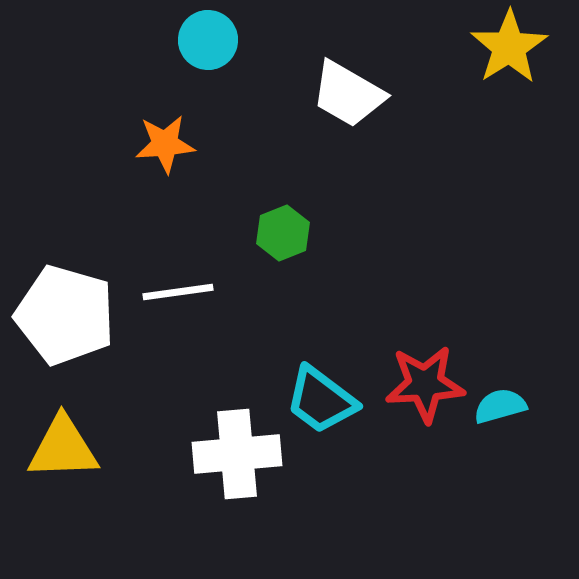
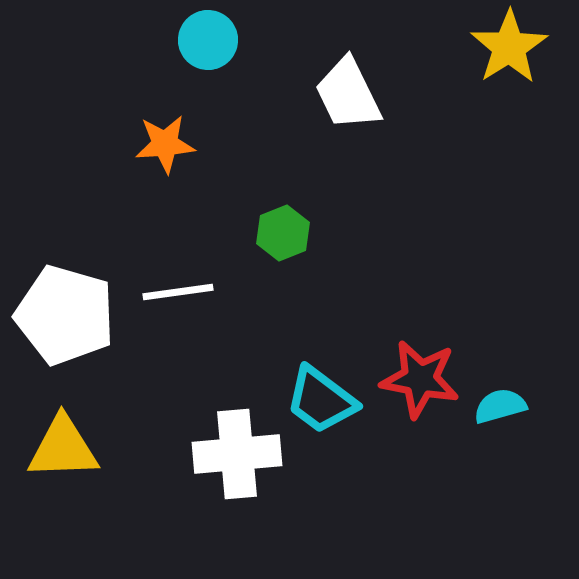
white trapezoid: rotated 34 degrees clockwise
red star: moved 5 px left, 5 px up; rotated 14 degrees clockwise
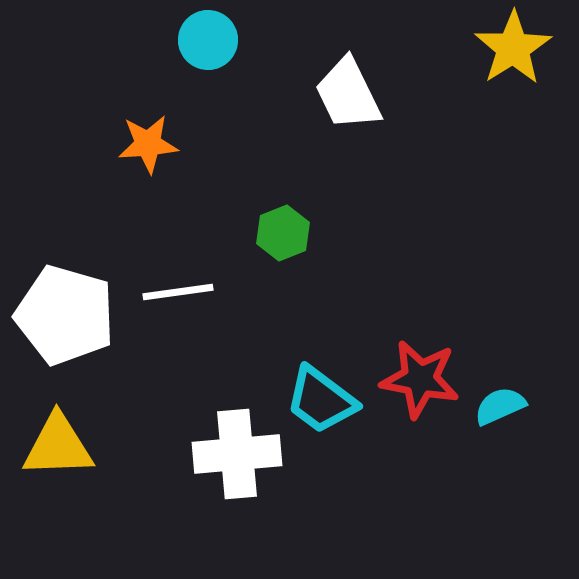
yellow star: moved 4 px right, 1 px down
orange star: moved 17 px left
cyan semicircle: rotated 8 degrees counterclockwise
yellow triangle: moved 5 px left, 2 px up
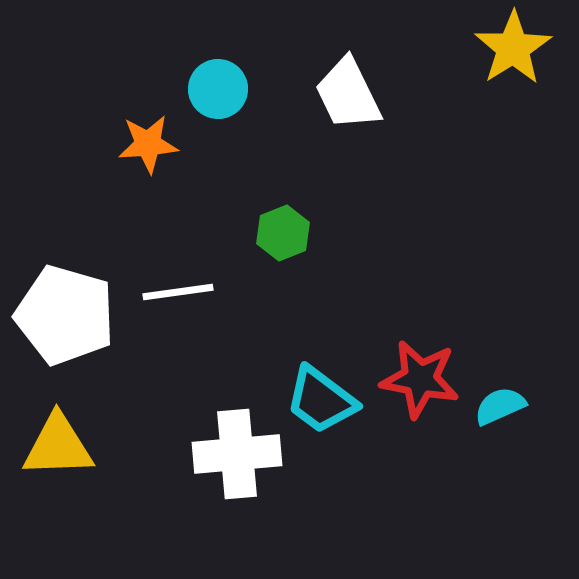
cyan circle: moved 10 px right, 49 px down
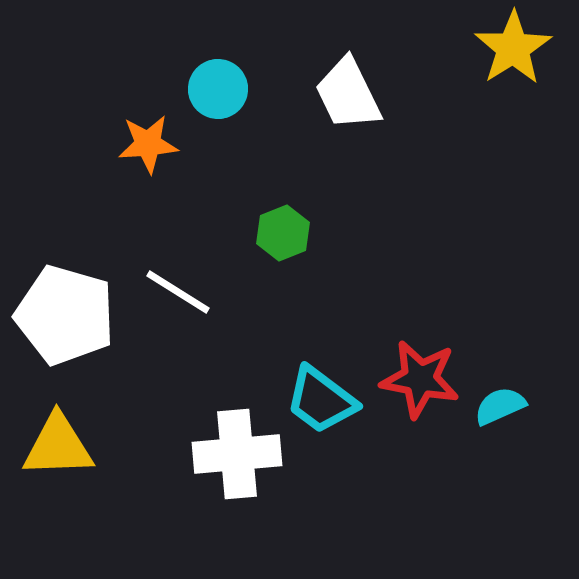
white line: rotated 40 degrees clockwise
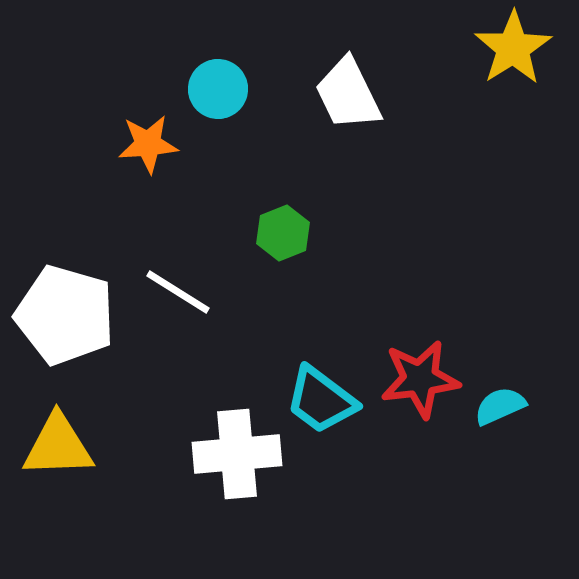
red star: rotated 18 degrees counterclockwise
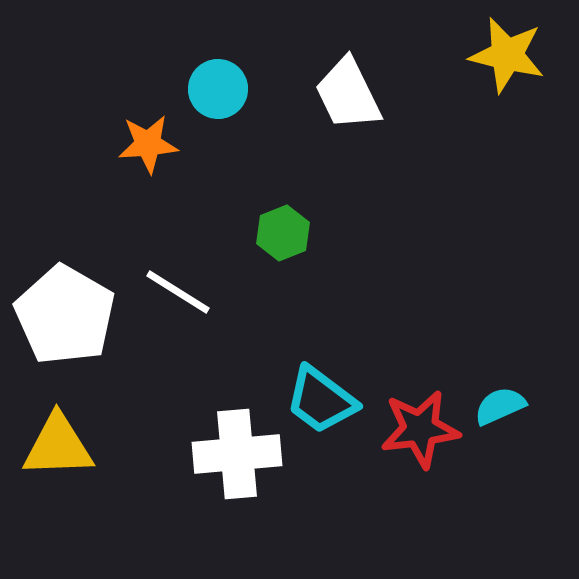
yellow star: moved 6 px left, 7 px down; rotated 26 degrees counterclockwise
white pentagon: rotated 14 degrees clockwise
red star: moved 50 px down
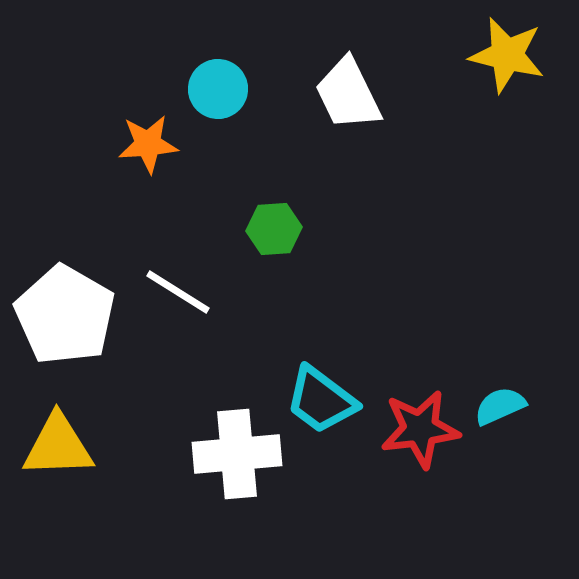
green hexagon: moved 9 px left, 4 px up; rotated 18 degrees clockwise
